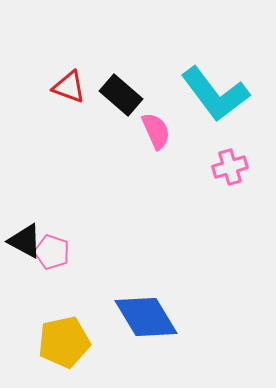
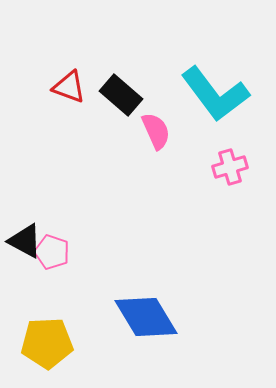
yellow pentagon: moved 17 px left, 1 px down; rotated 9 degrees clockwise
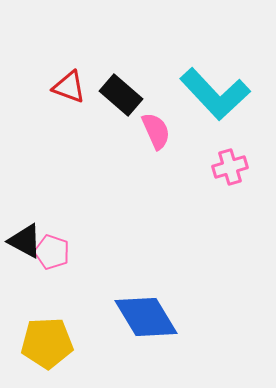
cyan L-shape: rotated 6 degrees counterclockwise
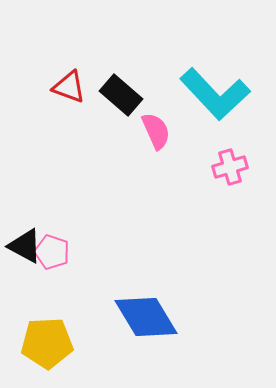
black triangle: moved 5 px down
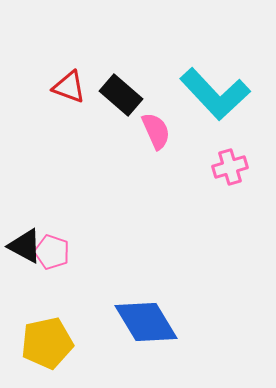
blue diamond: moved 5 px down
yellow pentagon: rotated 9 degrees counterclockwise
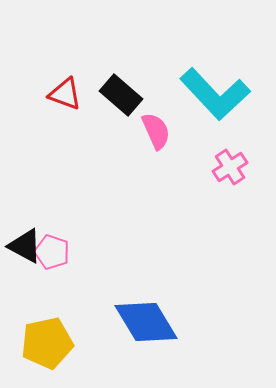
red triangle: moved 4 px left, 7 px down
pink cross: rotated 16 degrees counterclockwise
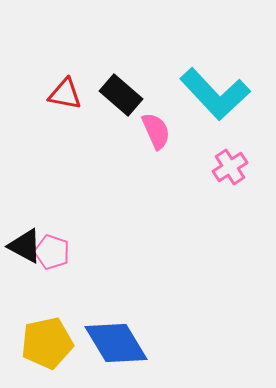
red triangle: rotated 9 degrees counterclockwise
blue diamond: moved 30 px left, 21 px down
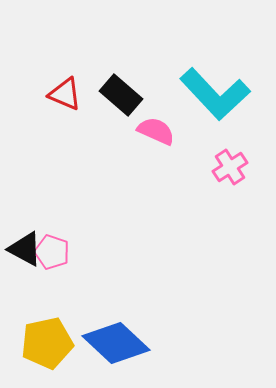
red triangle: rotated 12 degrees clockwise
pink semicircle: rotated 42 degrees counterclockwise
black triangle: moved 3 px down
blue diamond: rotated 16 degrees counterclockwise
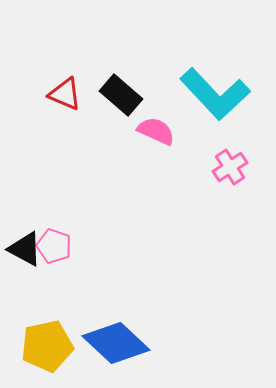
pink pentagon: moved 2 px right, 6 px up
yellow pentagon: moved 3 px down
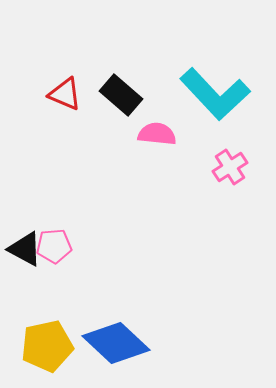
pink semicircle: moved 1 px right, 3 px down; rotated 18 degrees counterclockwise
pink pentagon: rotated 24 degrees counterclockwise
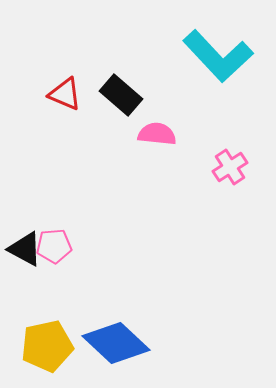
cyan L-shape: moved 3 px right, 38 px up
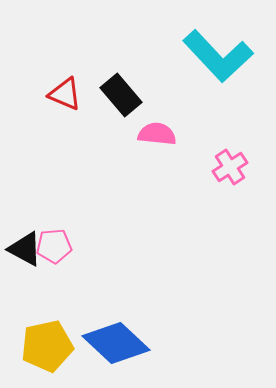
black rectangle: rotated 9 degrees clockwise
